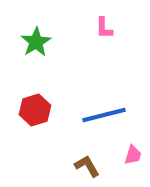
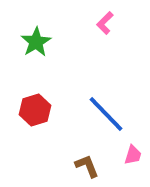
pink L-shape: moved 1 px right, 5 px up; rotated 45 degrees clockwise
blue line: moved 2 px right, 1 px up; rotated 60 degrees clockwise
brown L-shape: rotated 8 degrees clockwise
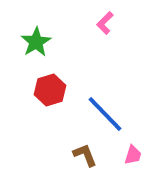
red hexagon: moved 15 px right, 20 px up
blue line: moved 1 px left
brown L-shape: moved 2 px left, 11 px up
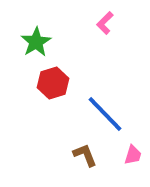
red hexagon: moved 3 px right, 7 px up
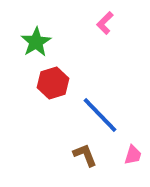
blue line: moved 5 px left, 1 px down
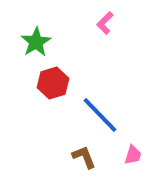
brown L-shape: moved 1 px left, 2 px down
